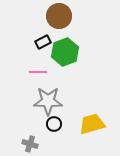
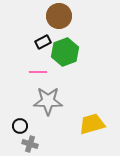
black circle: moved 34 px left, 2 px down
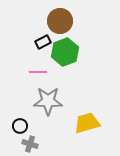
brown circle: moved 1 px right, 5 px down
yellow trapezoid: moved 5 px left, 1 px up
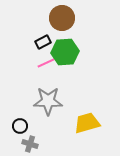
brown circle: moved 2 px right, 3 px up
green hexagon: rotated 16 degrees clockwise
pink line: moved 8 px right, 9 px up; rotated 24 degrees counterclockwise
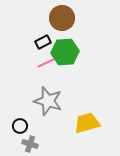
gray star: rotated 16 degrees clockwise
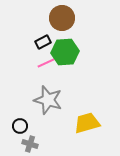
gray star: moved 1 px up
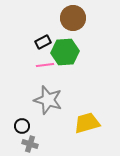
brown circle: moved 11 px right
pink line: moved 1 px left, 2 px down; rotated 18 degrees clockwise
black circle: moved 2 px right
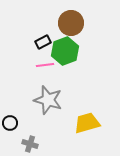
brown circle: moved 2 px left, 5 px down
green hexagon: moved 1 px up; rotated 16 degrees counterclockwise
black circle: moved 12 px left, 3 px up
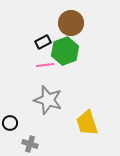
yellow trapezoid: rotated 92 degrees counterclockwise
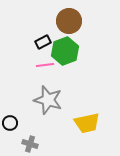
brown circle: moved 2 px left, 2 px up
yellow trapezoid: rotated 84 degrees counterclockwise
